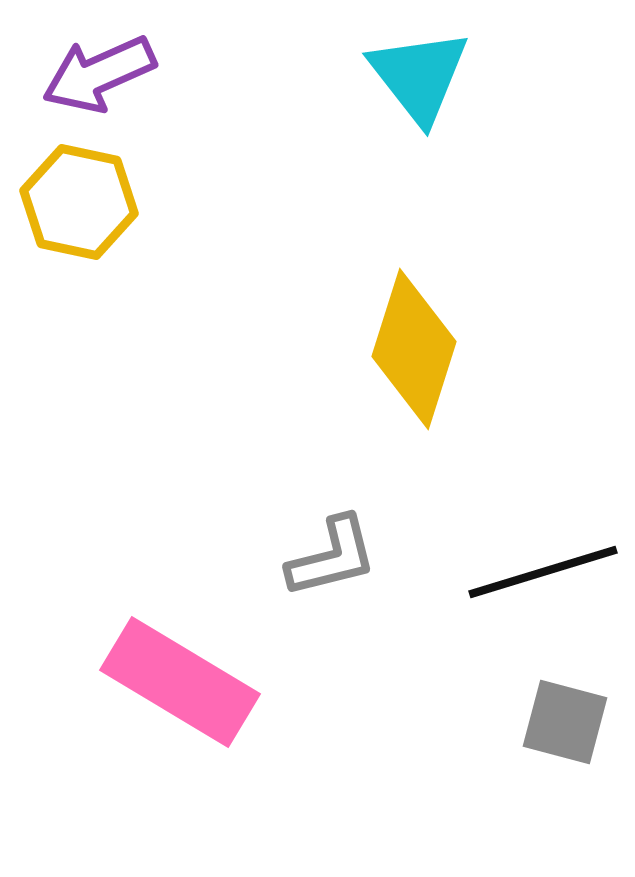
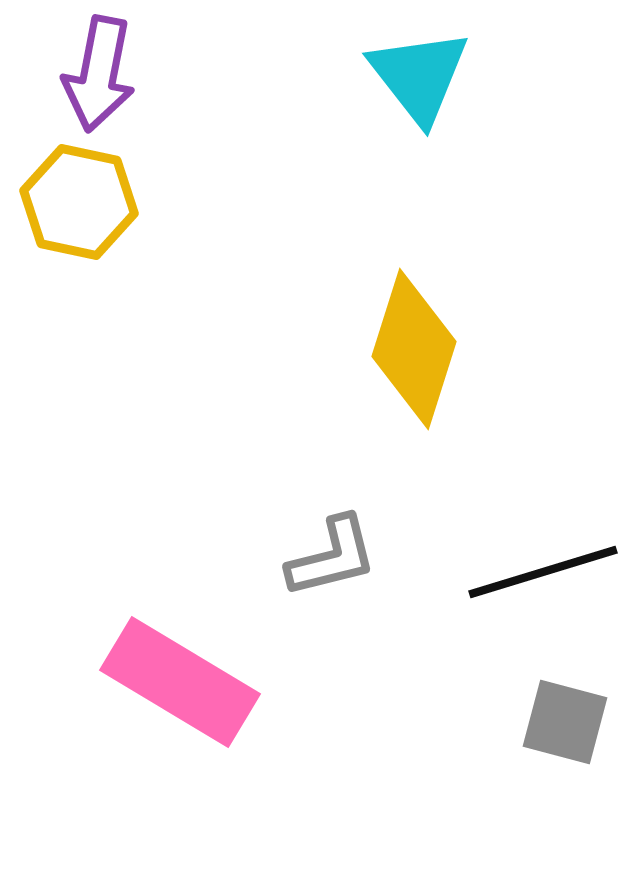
purple arrow: rotated 55 degrees counterclockwise
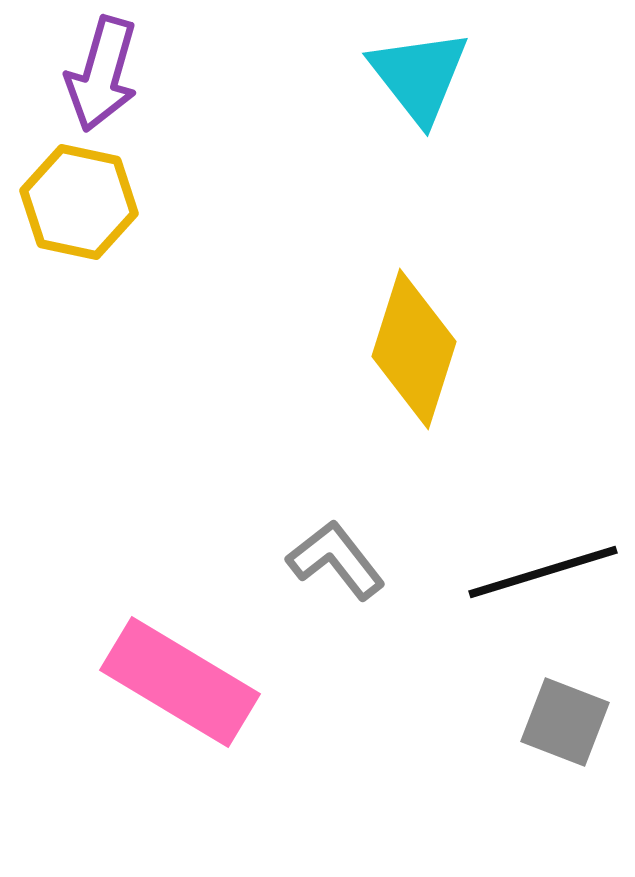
purple arrow: moved 3 px right; rotated 5 degrees clockwise
gray L-shape: moved 4 px right, 3 px down; rotated 114 degrees counterclockwise
gray square: rotated 6 degrees clockwise
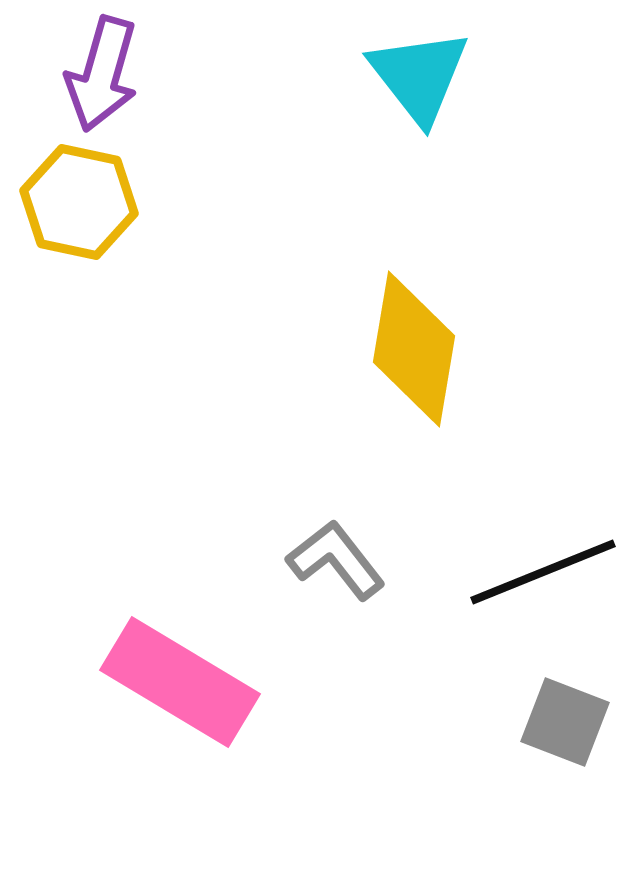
yellow diamond: rotated 8 degrees counterclockwise
black line: rotated 5 degrees counterclockwise
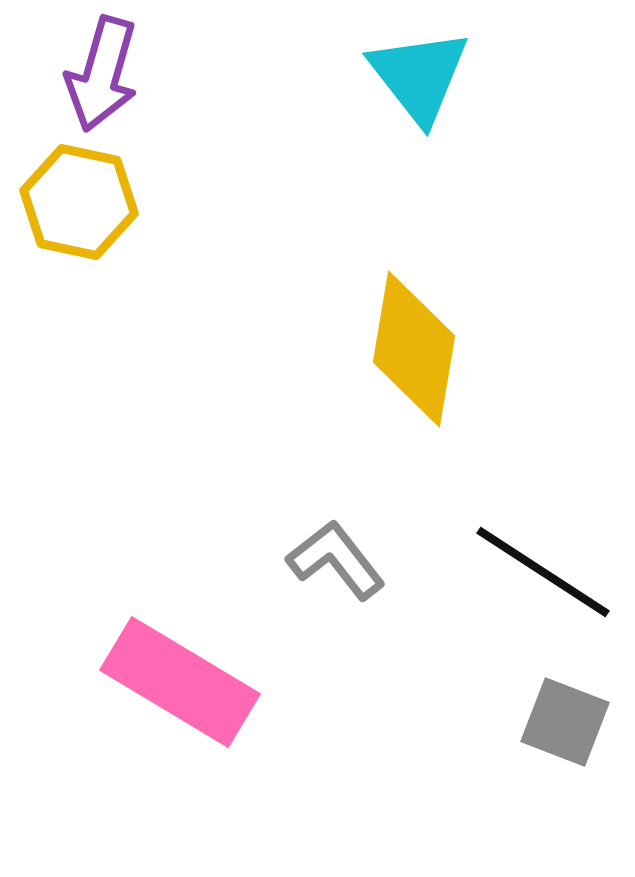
black line: rotated 55 degrees clockwise
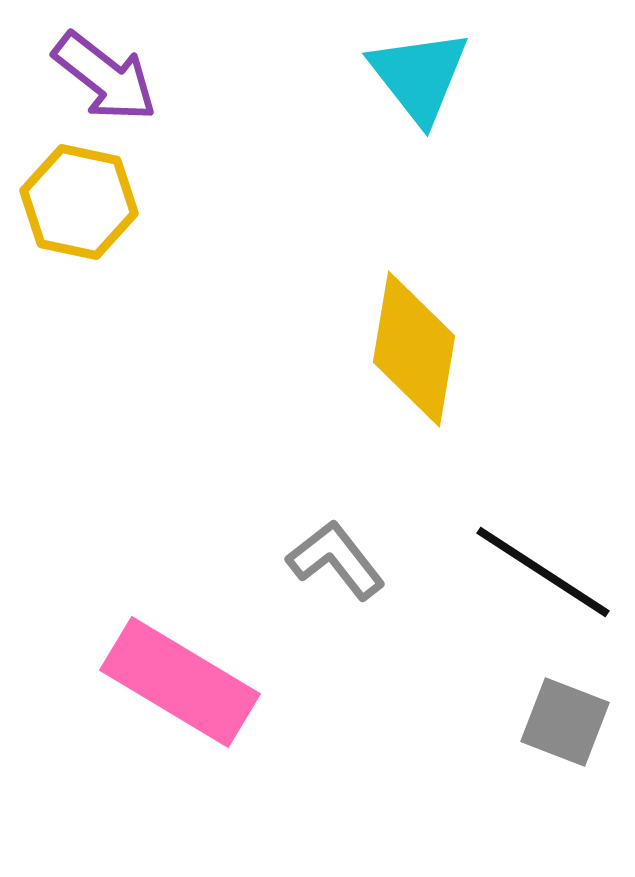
purple arrow: moved 3 px right, 3 px down; rotated 68 degrees counterclockwise
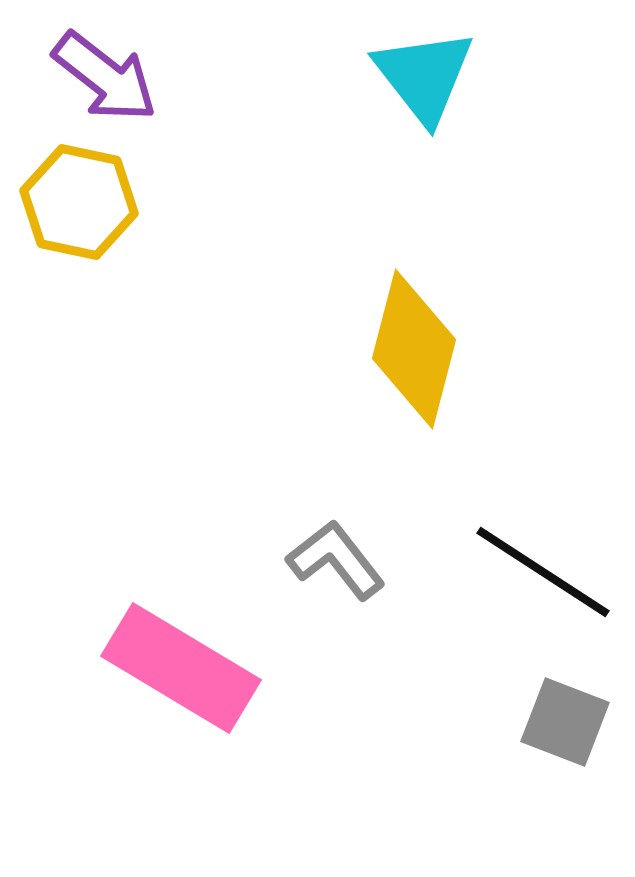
cyan triangle: moved 5 px right
yellow diamond: rotated 5 degrees clockwise
pink rectangle: moved 1 px right, 14 px up
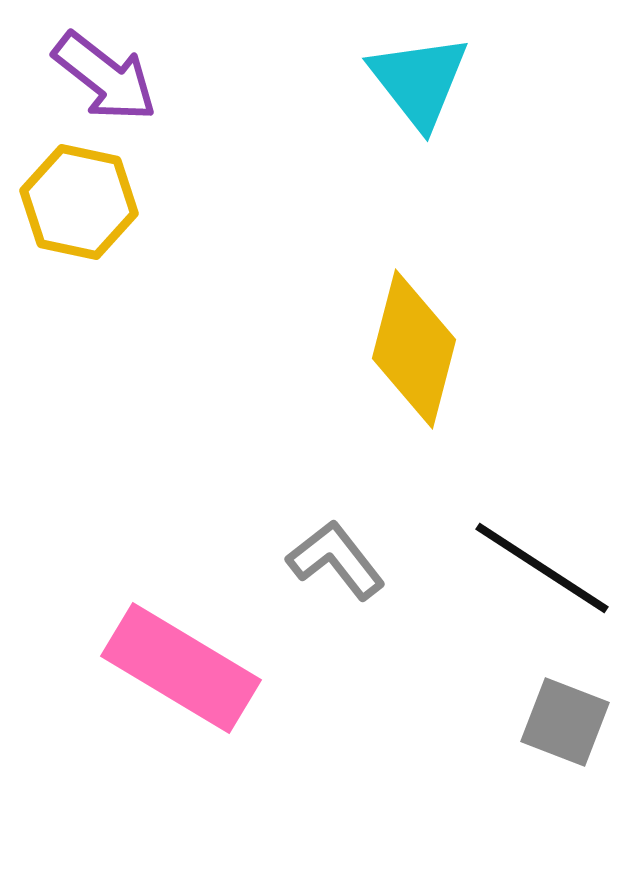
cyan triangle: moved 5 px left, 5 px down
black line: moved 1 px left, 4 px up
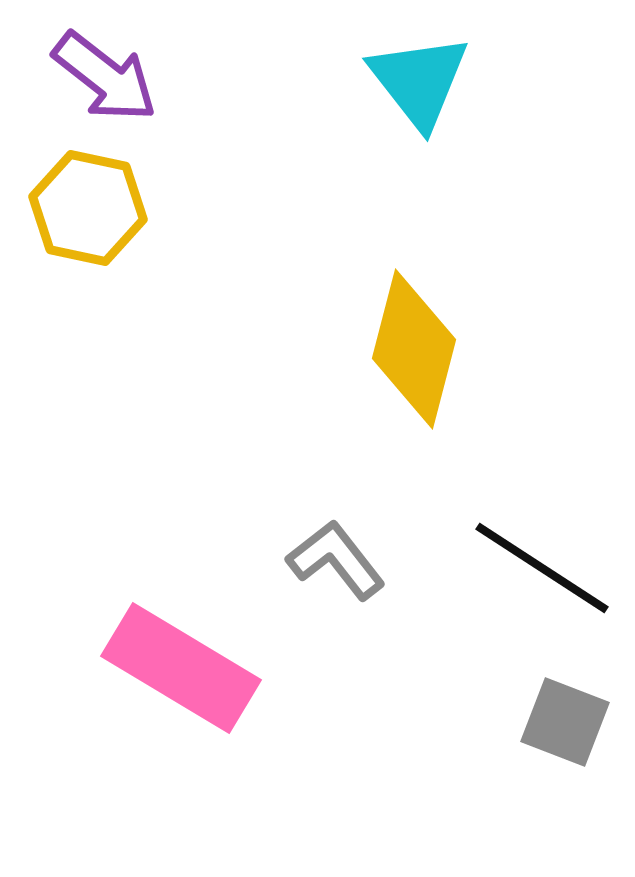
yellow hexagon: moved 9 px right, 6 px down
